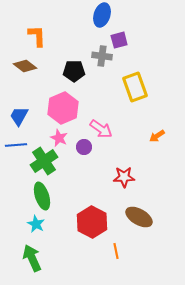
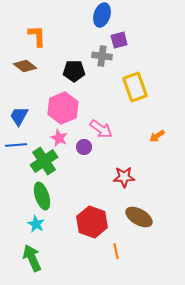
red hexagon: rotated 8 degrees counterclockwise
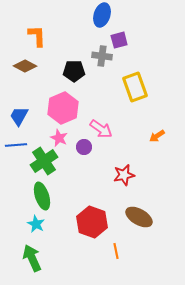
brown diamond: rotated 10 degrees counterclockwise
red star: moved 2 px up; rotated 10 degrees counterclockwise
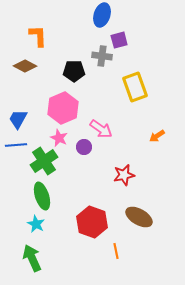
orange L-shape: moved 1 px right
blue trapezoid: moved 1 px left, 3 px down
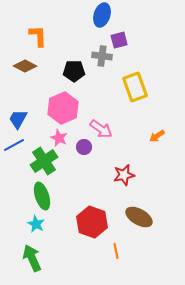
blue line: moved 2 px left; rotated 25 degrees counterclockwise
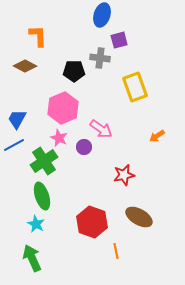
gray cross: moved 2 px left, 2 px down
blue trapezoid: moved 1 px left
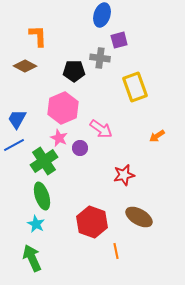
purple circle: moved 4 px left, 1 px down
